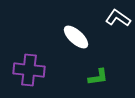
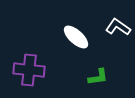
white L-shape: moved 9 px down
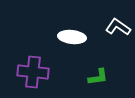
white ellipse: moved 4 px left; rotated 36 degrees counterclockwise
purple cross: moved 4 px right, 2 px down
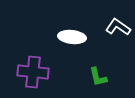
green L-shape: rotated 85 degrees clockwise
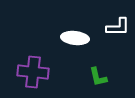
white L-shape: rotated 145 degrees clockwise
white ellipse: moved 3 px right, 1 px down
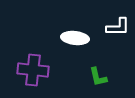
purple cross: moved 2 px up
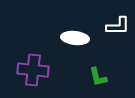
white L-shape: moved 1 px up
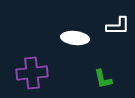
purple cross: moved 1 px left, 3 px down; rotated 12 degrees counterclockwise
green L-shape: moved 5 px right, 2 px down
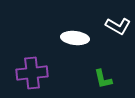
white L-shape: rotated 30 degrees clockwise
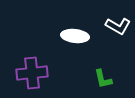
white ellipse: moved 2 px up
